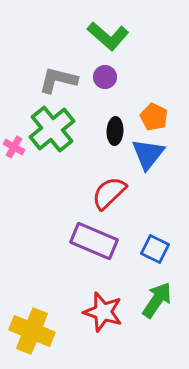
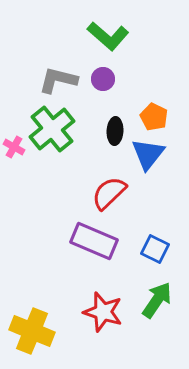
purple circle: moved 2 px left, 2 px down
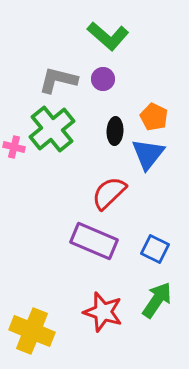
pink cross: rotated 15 degrees counterclockwise
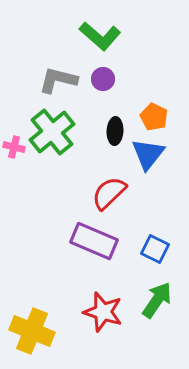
green L-shape: moved 8 px left
green cross: moved 3 px down
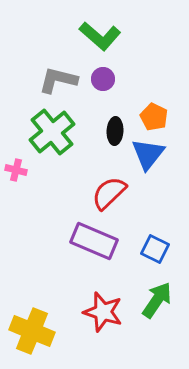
pink cross: moved 2 px right, 23 px down
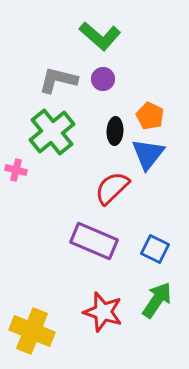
orange pentagon: moved 4 px left, 1 px up
red semicircle: moved 3 px right, 5 px up
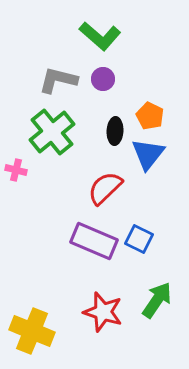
red semicircle: moved 7 px left
blue square: moved 16 px left, 10 px up
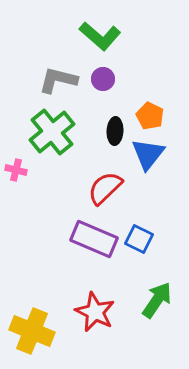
purple rectangle: moved 2 px up
red star: moved 8 px left; rotated 9 degrees clockwise
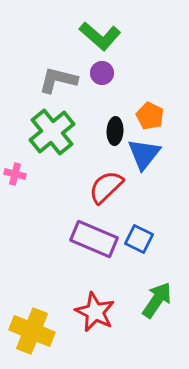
purple circle: moved 1 px left, 6 px up
blue triangle: moved 4 px left
pink cross: moved 1 px left, 4 px down
red semicircle: moved 1 px right, 1 px up
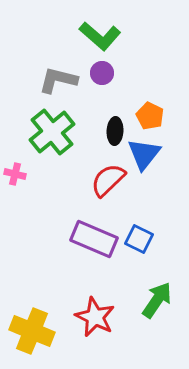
red semicircle: moved 2 px right, 7 px up
red star: moved 5 px down
